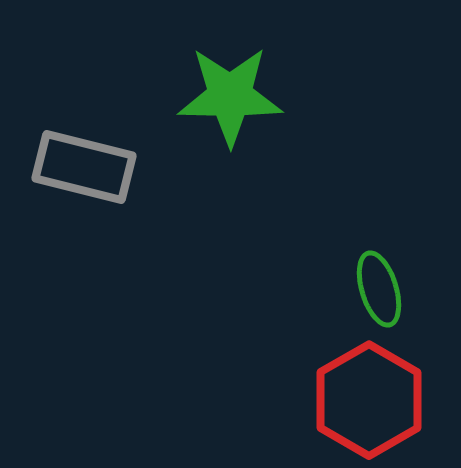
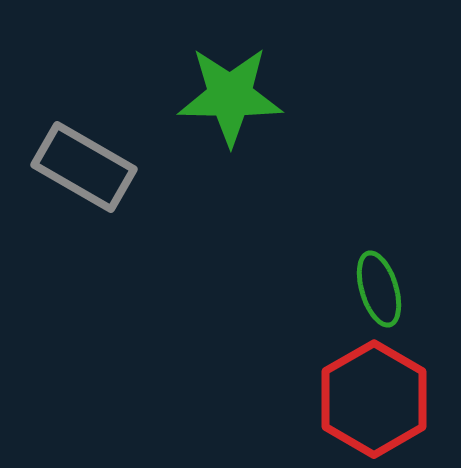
gray rectangle: rotated 16 degrees clockwise
red hexagon: moved 5 px right, 1 px up
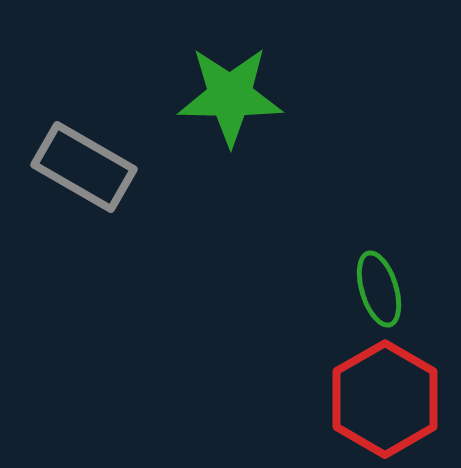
red hexagon: moved 11 px right
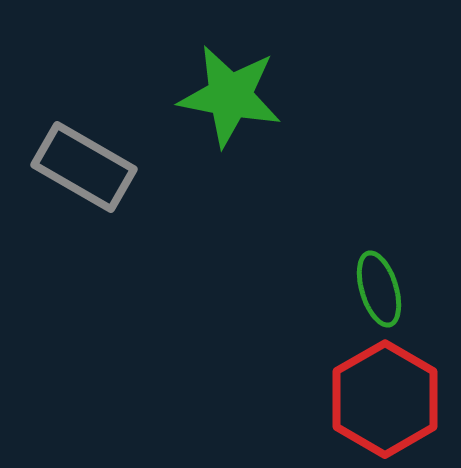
green star: rotated 10 degrees clockwise
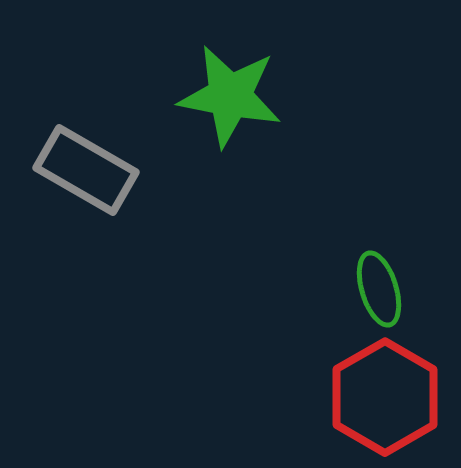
gray rectangle: moved 2 px right, 3 px down
red hexagon: moved 2 px up
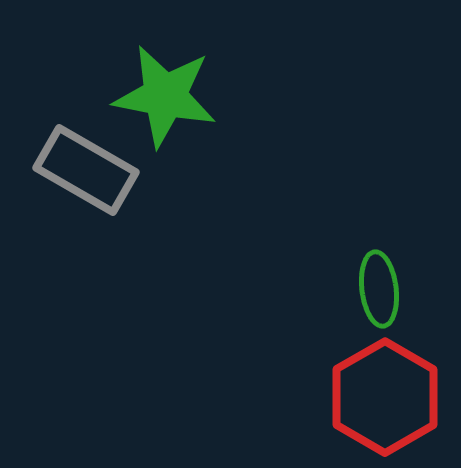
green star: moved 65 px left
green ellipse: rotated 10 degrees clockwise
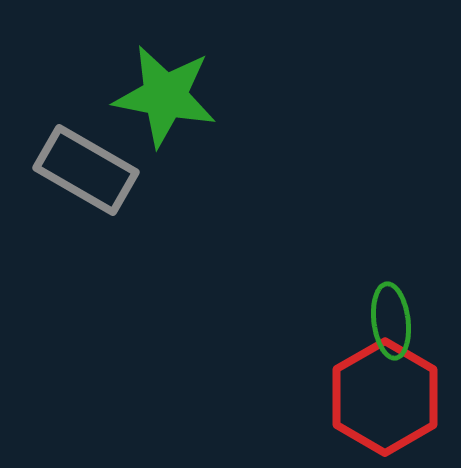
green ellipse: moved 12 px right, 32 px down
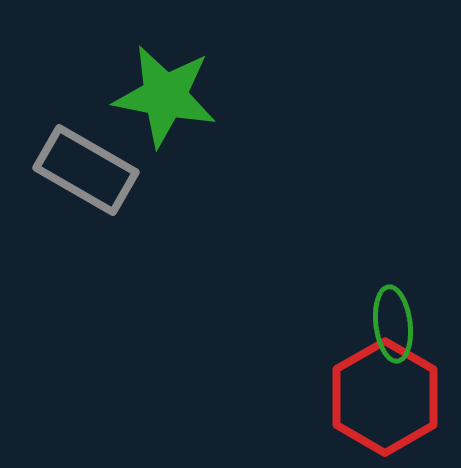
green ellipse: moved 2 px right, 3 px down
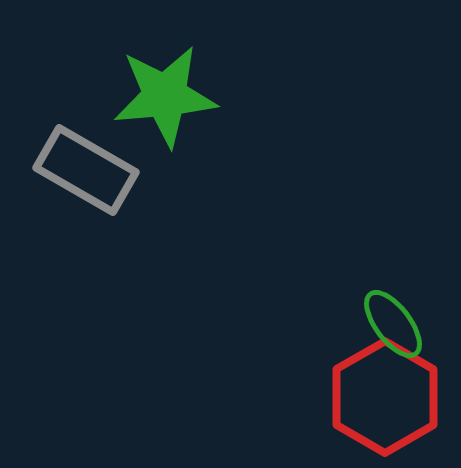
green star: rotated 16 degrees counterclockwise
green ellipse: rotated 30 degrees counterclockwise
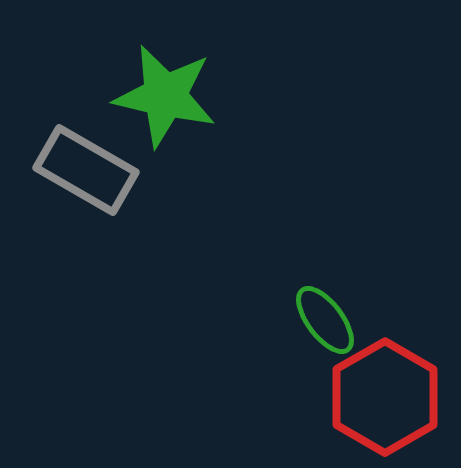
green star: rotated 18 degrees clockwise
green ellipse: moved 68 px left, 4 px up
